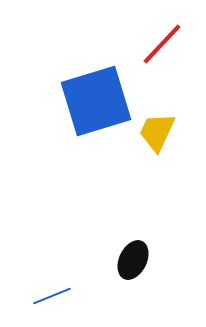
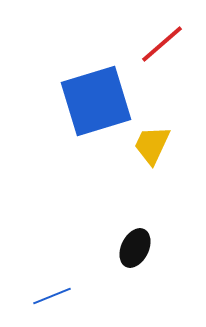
red line: rotated 6 degrees clockwise
yellow trapezoid: moved 5 px left, 13 px down
black ellipse: moved 2 px right, 12 px up
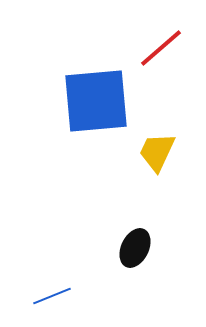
red line: moved 1 px left, 4 px down
blue square: rotated 12 degrees clockwise
yellow trapezoid: moved 5 px right, 7 px down
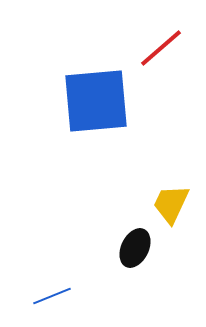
yellow trapezoid: moved 14 px right, 52 px down
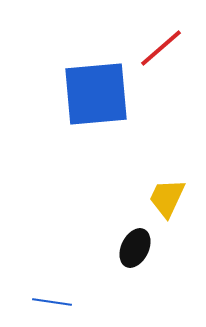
blue square: moved 7 px up
yellow trapezoid: moved 4 px left, 6 px up
blue line: moved 6 px down; rotated 30 degrees clockwise
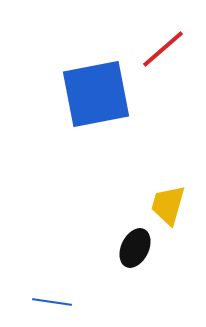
red line: moved 2 px right, 1 px down
blue square: rotated 6 degrees counterclockwise
yellow trapezoid: moved 1 px right, 7 px down; rotated 9 degrees counterclockwise
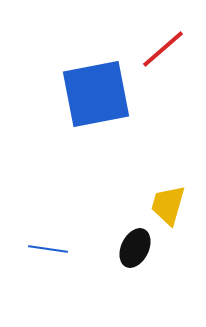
blue line: moved 4 px left, 53 px up
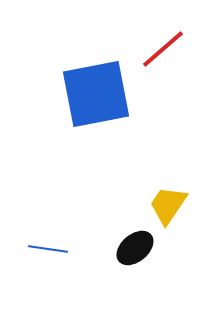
yellow trapezoid: rotated 18 degrees clockwise
black ellipse: rotated 24 degrees clockwise
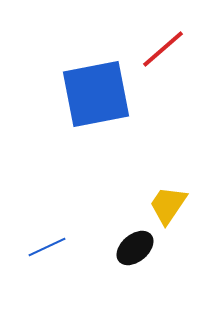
blue line: moved 1 px left, 2 px up; rotated 33 degrees counterclockwise
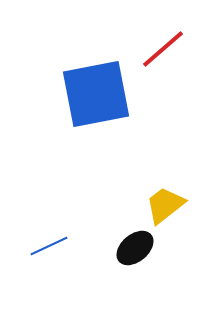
yellow trapezoid: moved 3 px left; rotated 18 degrees clockwise
blue line: moved 2 px right, 1 px up
